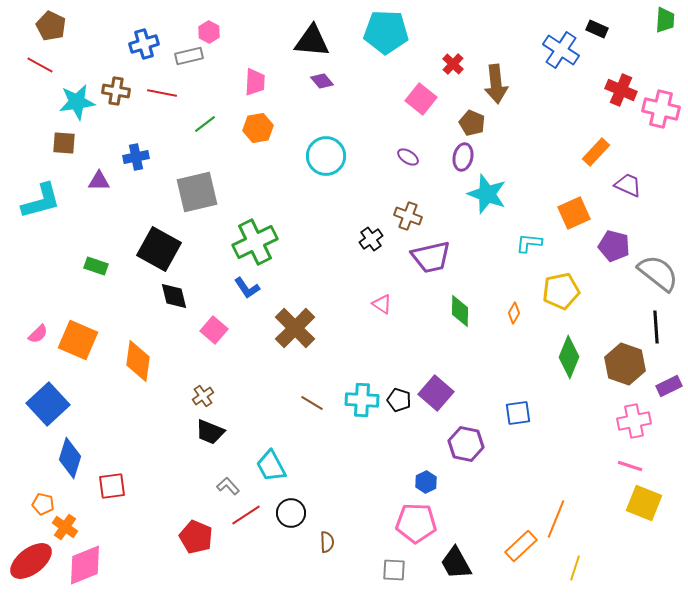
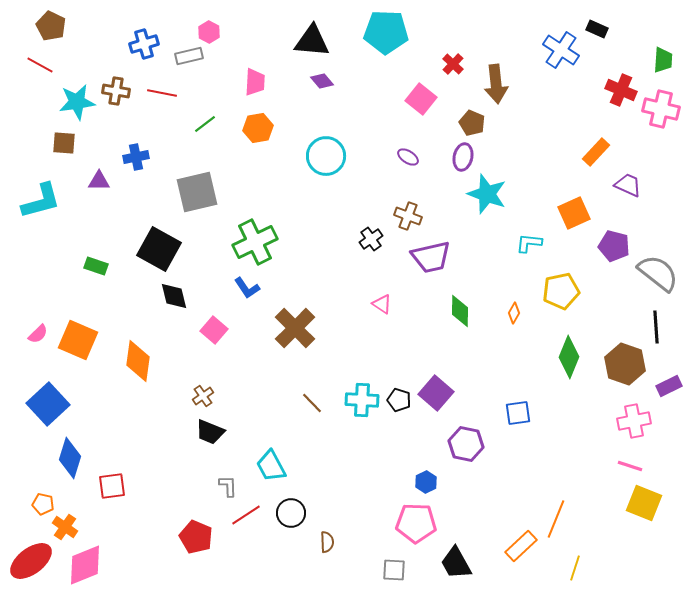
green trapezoid at (665, 20): moved 2 px left, 40 px down
brown line at (312, 403): rotated 15 degrees clockwise
gray L-shape at (228, 486): rotated 40 degrees clockwise
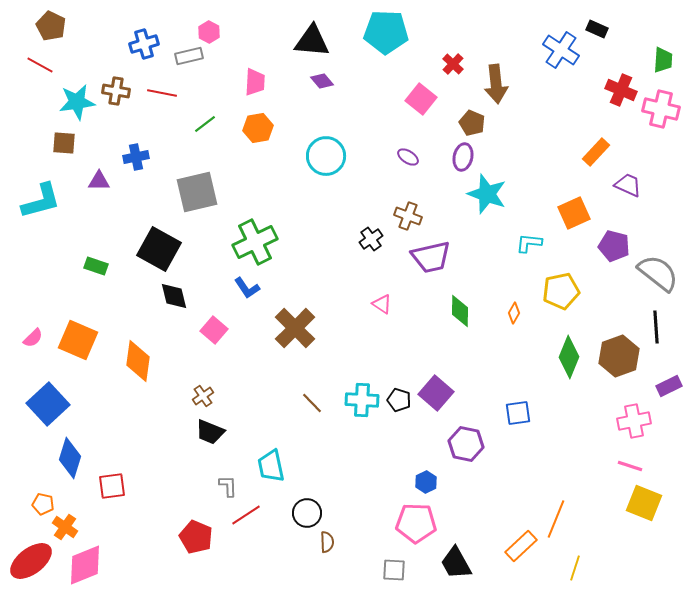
pink semicircle at (38, 334): moved 5 px left, 4 px down
brown hexagon at (625, 364): moved 6 px left, 8 px up; rotated 21 degrees clockwise
cyan trapezoid at (271, 466): rotated 16 degrees clockwise
black circle at (291, 513): moved 16 px right
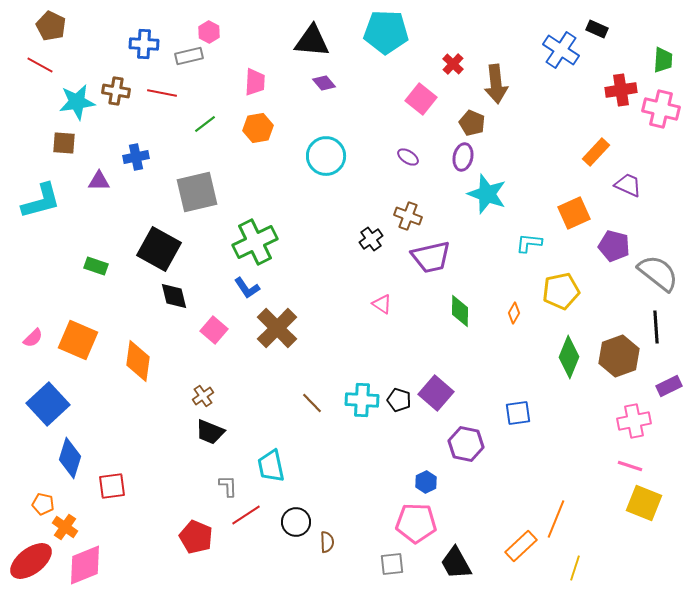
blue cross at (144, 44): rotated 20 degrees clockwise
purple diamond at (322, 81): moved 2 px right, 2 px down
red cross at (621, 90): rotated 32 degrees counterclockwise
brown cross at (295, 328): moved 18 px left
black circle at (307, 513): moved 11 px left, 9 px down
gray square at (394, 570): moved 2 px left, 6 px up; rotated 10 degrees counterclockwise
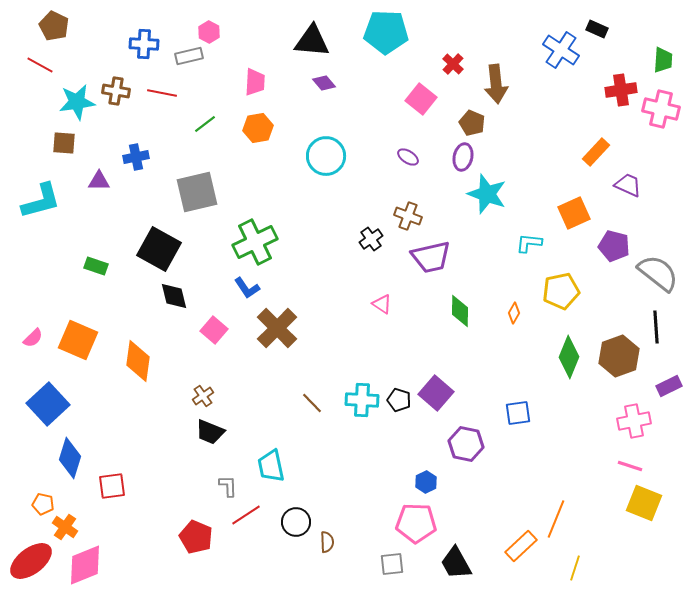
brown pentagon at (51, 26): moved 3 px right
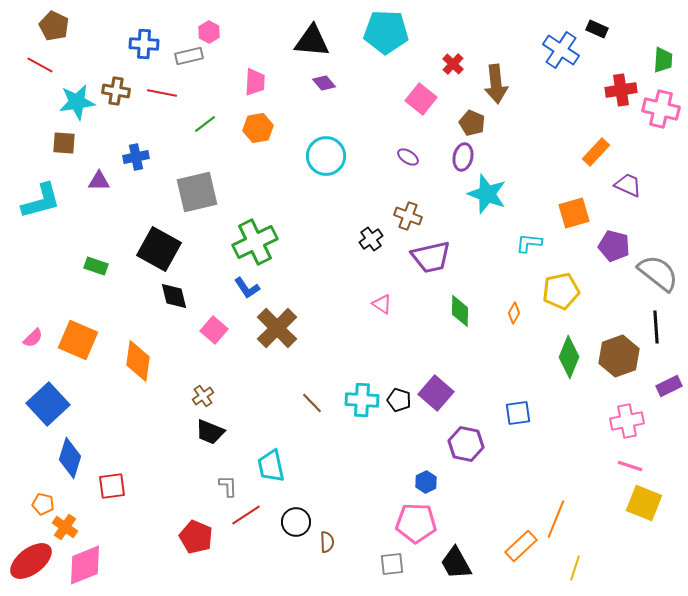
orange square at (574, 213): rotated 8 degrees clockwise
pink cross at (634, 421): moved 7 px left
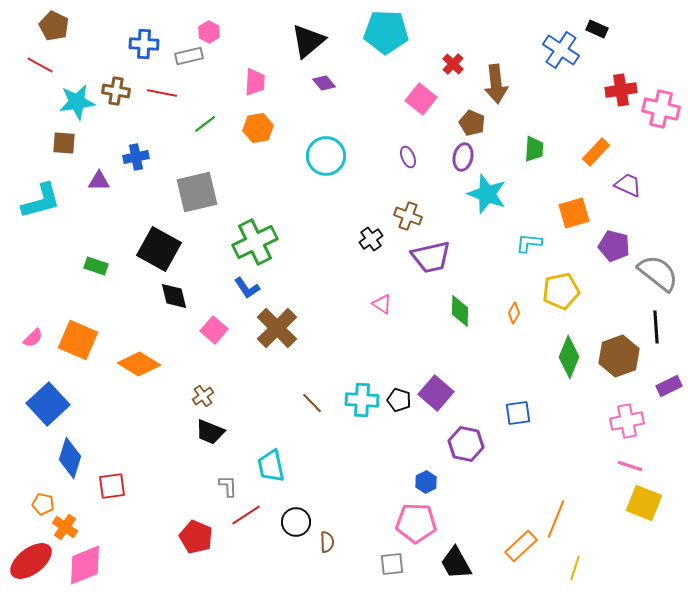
black triangle at (312, 41): moved 4 px left; rotated 45 degrees counterclockwise
green trapezoid at (663, 60): moved 129 px left, 89 px down
purple ellipse at (408, 157): rotated 35 degrees clockwise
orange diamond at (138, 361): moved 1 px right, 3 px down; rotated 66 degrees counterclockwise
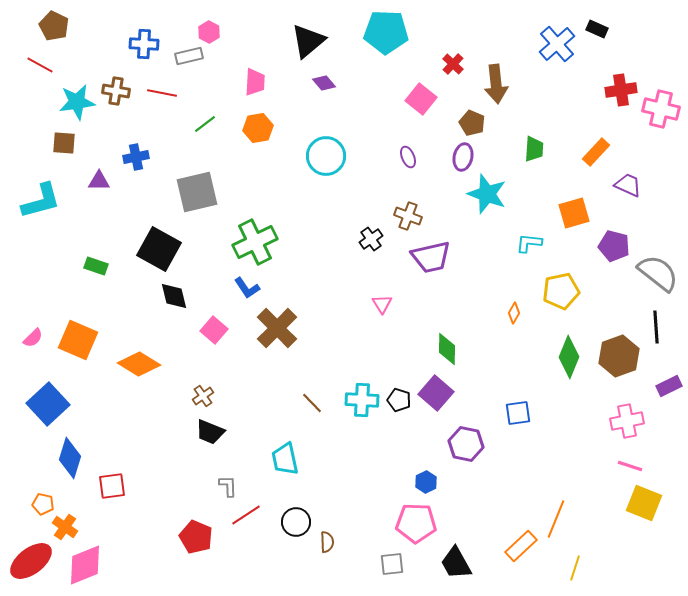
blue cross at (561, 50): moved 4 px left, 6 px up; rotated 15 degrees clockwise
pink triangle at (382, 304): rotated 25 degrees clockwise
green diamond at (460, 311): moved 13 px left, 38 px down
cyan trapezoid at (271, 466): moved 14 px right, 7 px up
